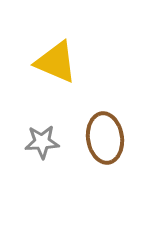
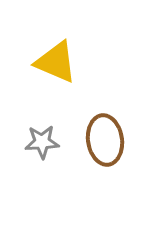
brown ellipse: moved 2 px down
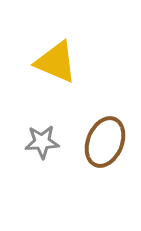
brown ellipse: moved 2 px down; rotated 30 degrees clockwise
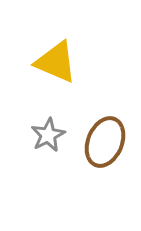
gray star: moved 6 px right, 7 px up; rotated 24 degrees counterclockwise
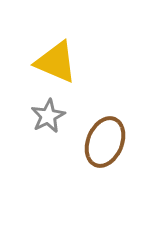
gray star: moved 19 px up
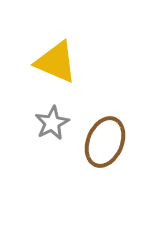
gray star: moved 4 px right, 7 px down
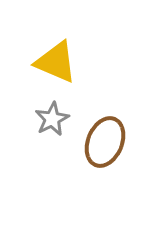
gray star: moved 4 px up
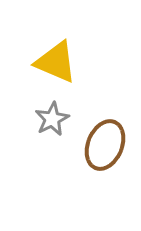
brown ellipse: moved 3 px down
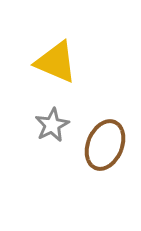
gray star: moved 6 px down
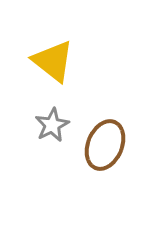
yellow triangle: moved 3 px left, 1 px up; rotated 15 degrees clockwise
